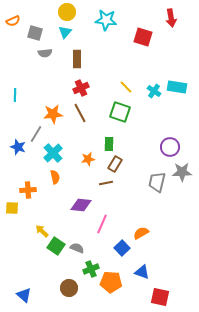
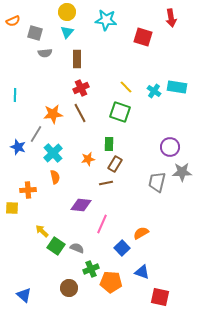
cyan triangle at (65, 32): moved 2 px right
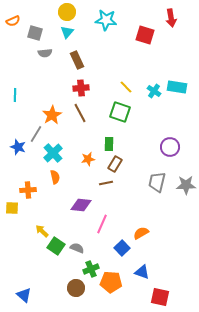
red square at (143, 37): moved 2 px right, 2 px up
brown rectangle at (77, 59): moved 1 px down; rotated 24 degrees counterclockwise
red cross at (81, 88): rotated 21 degrees clockwise
orange star at (53, 114): moved 1 px left, 1 px down; rotated 24 degrees counterclockwise
gray star at (182, 172): moved 4 px right, 13 px down
brown circle at (69, 288): moved 7 px right
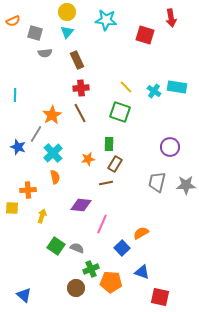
yellow arrow at (42, 231): moved 15 px up; rotated 64 degrees clockwise
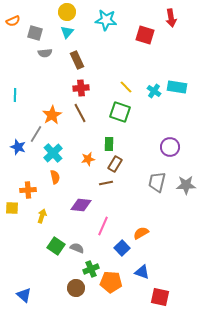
pink line at (102, 224): moved 1 px right, 2 px down
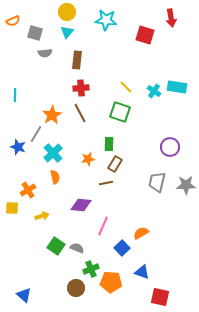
brown rectangle at (77, 60): rotated 30 degrees clockwise
orange cross at (28, 190): rotated 28 degrees counterclockwise
yellow arrow at (42, 216): rotated 56 degrees clockwise
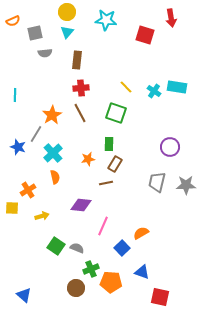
gray square at (35, 33): rotated 28 degrees counterclockwise
green square at (120, 112): moved 4 px left, 1 px down
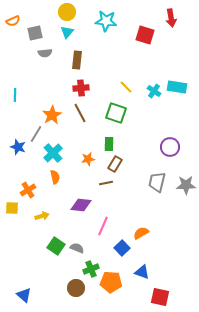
cyan star at (106, 20): moved 1 px down
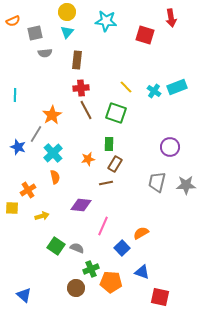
cyan rectangle at (177, 87): rotated 30 degrees counterclockwise
brown line at (80, 113): moved 6 px right, 3 px up
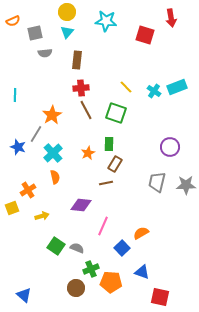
orange star at (88, 159): moved 6 px up; rotated 16 degrees counterclockwise
yellow square at (12, 208): rotated 24 degrees counterclockwise
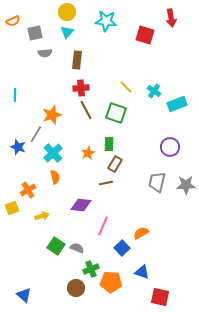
cyan rectangle at (177, 87): moved 17 px down
orange star at (52, 115): rotated 12 degrees clockwise
